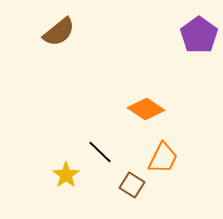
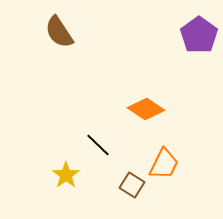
brown semicircle: rotated 96 degrees clockwise
black line: moved 2 px left, 7 px up
orange trapezoid: moved 1 px right, 6 px down
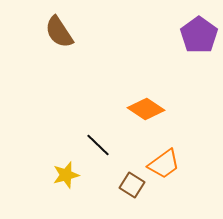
orange trapezoid: rotated 28 degrees clockwise
yellow star: rotated 20 degrees clockwise
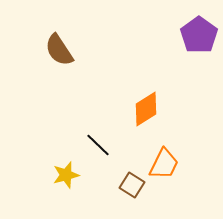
brown semicircle: moved 18 px down
orange diamond: rotated 66 degrees counterclockwise
orange trapezoid: rotated 28 degrees counterclockwise
